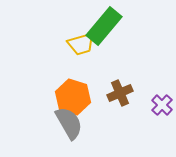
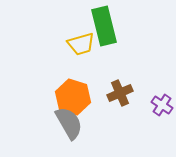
green rectangle: rotated 54 degrees counterclockwise
purple cross: rotated 10 degrees counterclockwise
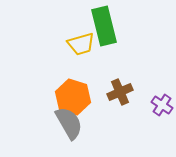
brown cross: moved 1 px up
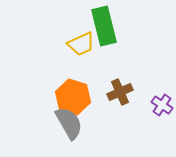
yellow trapezoid: rotated 8 degrees counterclockwise
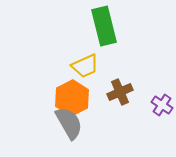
yellow trapezoid: moved 4 px right, 22 px down
orange hexagon: moved 1 px left, 1 px down; rotated 16 degrees clockwise
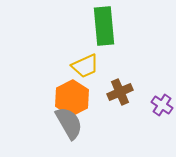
green rectangle: rotated 9 degrees clockwise
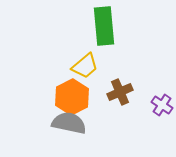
yellow trapezoid: rotated 16 degrees counterclockwise
orange hexagon: moved 1 px up
gray semicircle: rotated 48 degrees counterclockwise
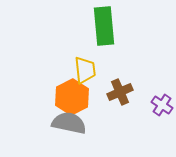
yellow trapezoid: moved 4 px down; rotated 56 degrees counterclockwise
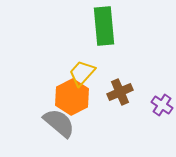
yellow trapezoid: moved 3 px left, 3 px down; rotated 132 degrees counterclockwise
gray semicircle: moved 10 px left; rotated 28 degrees clockwise
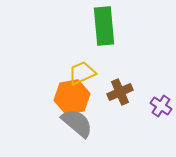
yellow trapezoid: rotated 24 degrees clockwise
orange hexagon: rotated 16 degrees clockwise
purple cross: moved 1 px left, 1 px down
gray semicircle: moved 18 px right
